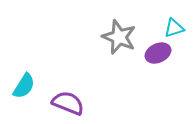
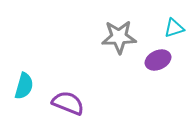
gray star: rotated 24 degrees counterclockwise
purple ellipse: moved 7 px down
cyan semicircle: rotated 16 degrees counterclockwise
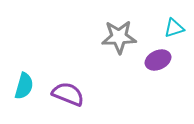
purple semicircle: moved 9 px up
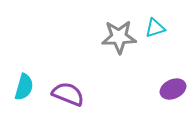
cyan triangle: moved 19 px left
purple ellipse: moved 15 px right, 29 px down
cyan semicircle: moved 1 px down
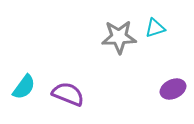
cyan semicircle: rotated 20 degrees clockwise
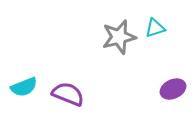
gray star: rotated 12 degrees counterclockwise
cyan semicircle: rotated 32 degrees clockwise
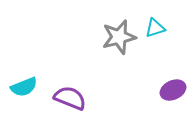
purple ellipse: moved 1 px down
purple semicircle: moved 2 px right, 4 px down
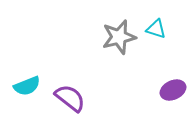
cyan triangle: moved 1 px right, 1 px down; rotated 35 degrees clockwise
cyan semicircle: moved 3 px right, 1 px up
purple semicircle: rotated 16 degrees clockwise
